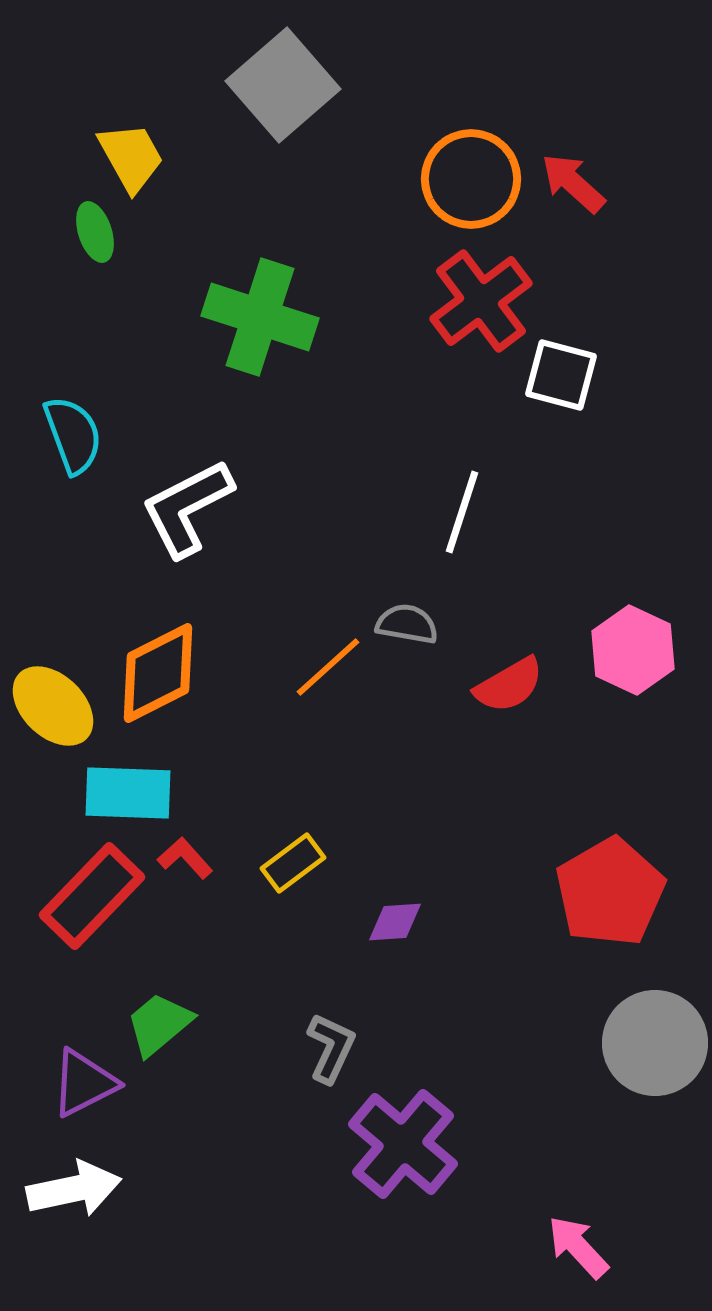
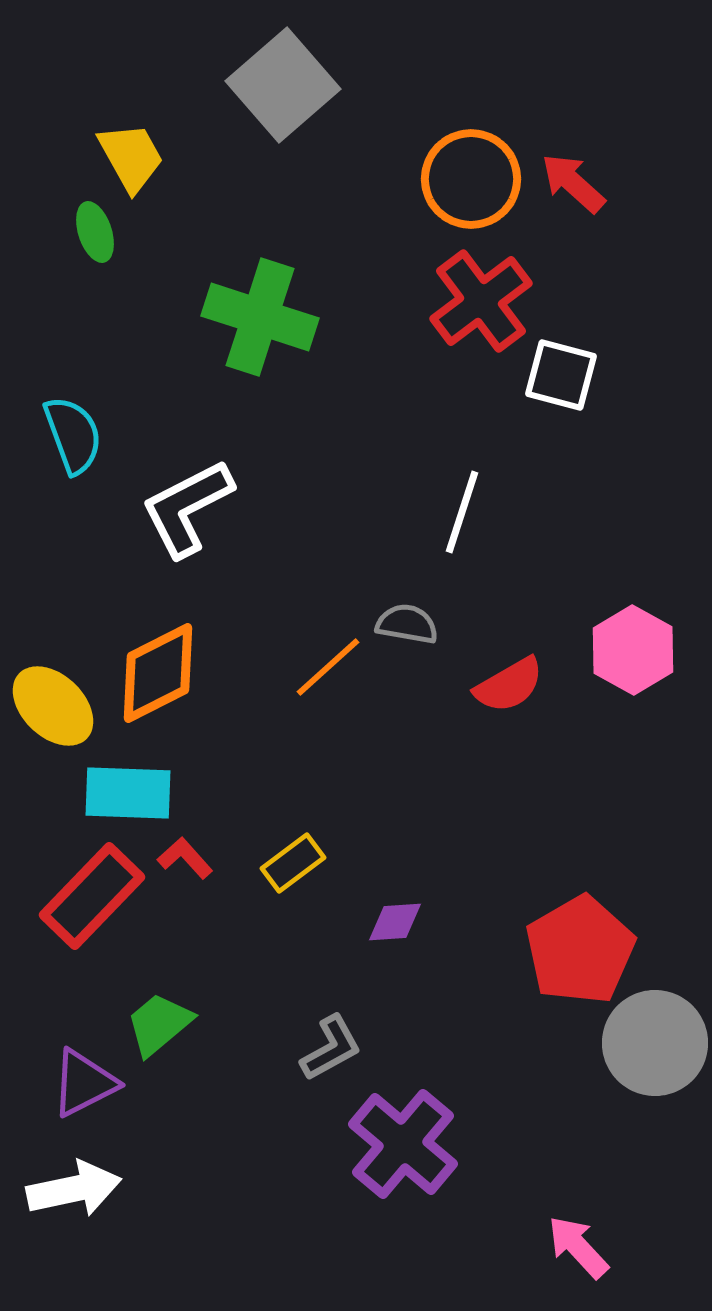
pink hexagon: rotated 4 degrees clockwise
red pentagon: moved 30 px left, 58 px down
gray L-shape: rotated 36 degrees clockwise
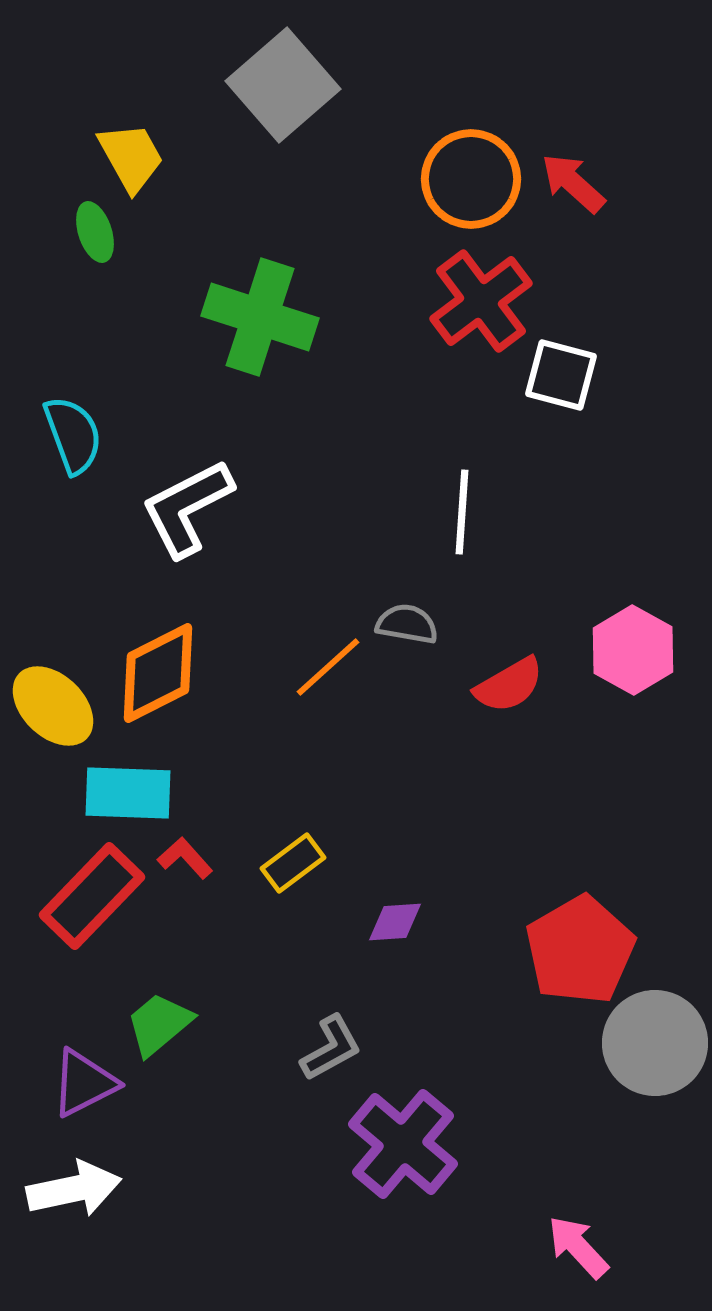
white line: rotated 14 degrees counterclockwise
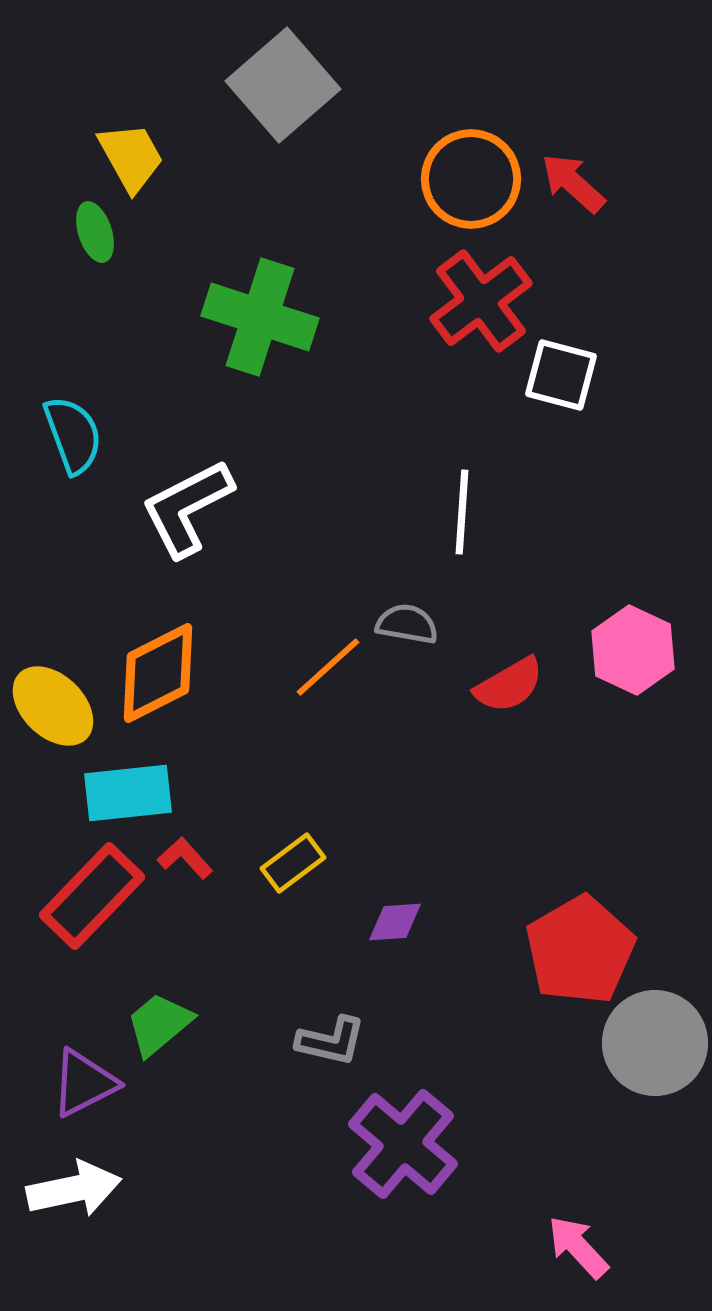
pink hexagon: rotated 4 degrees counterclockwise
cyan rectangle: rotated 8 degrees counterclockwise
gray L-shape: moved 7 px up; rotated 42 degrees clockwise
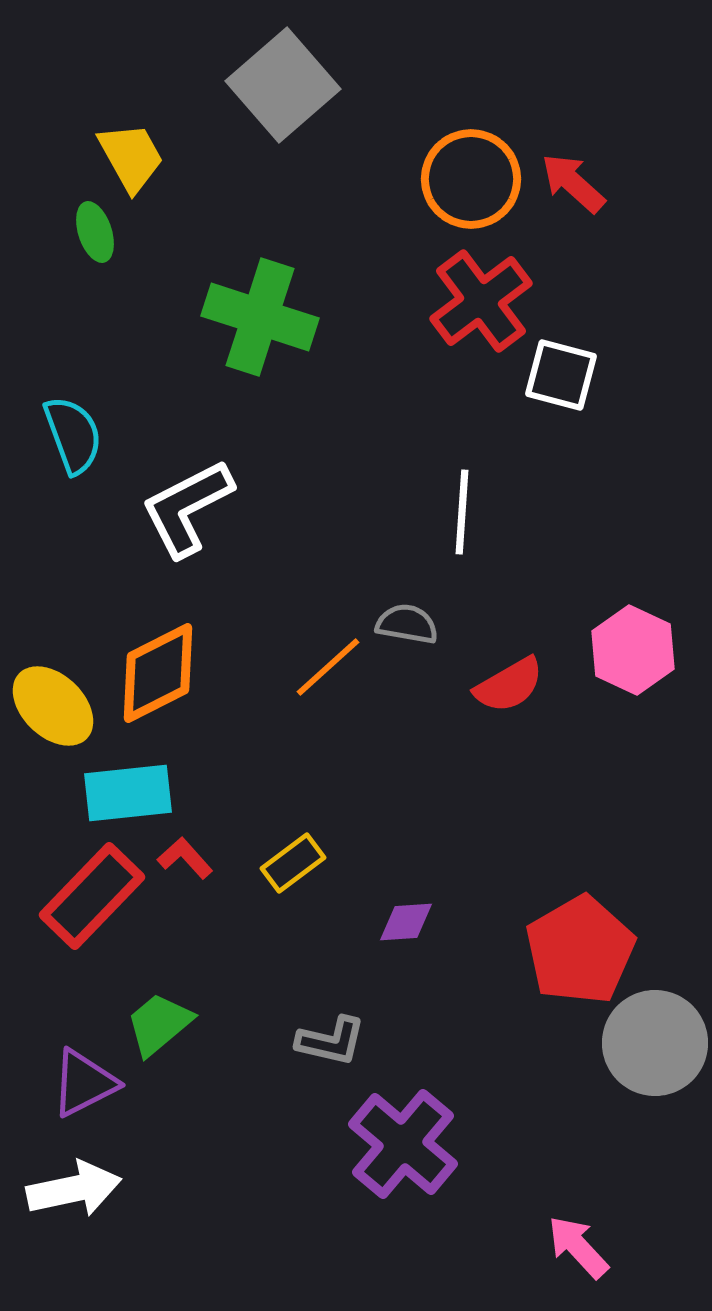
purple diamond: moved 11 px right
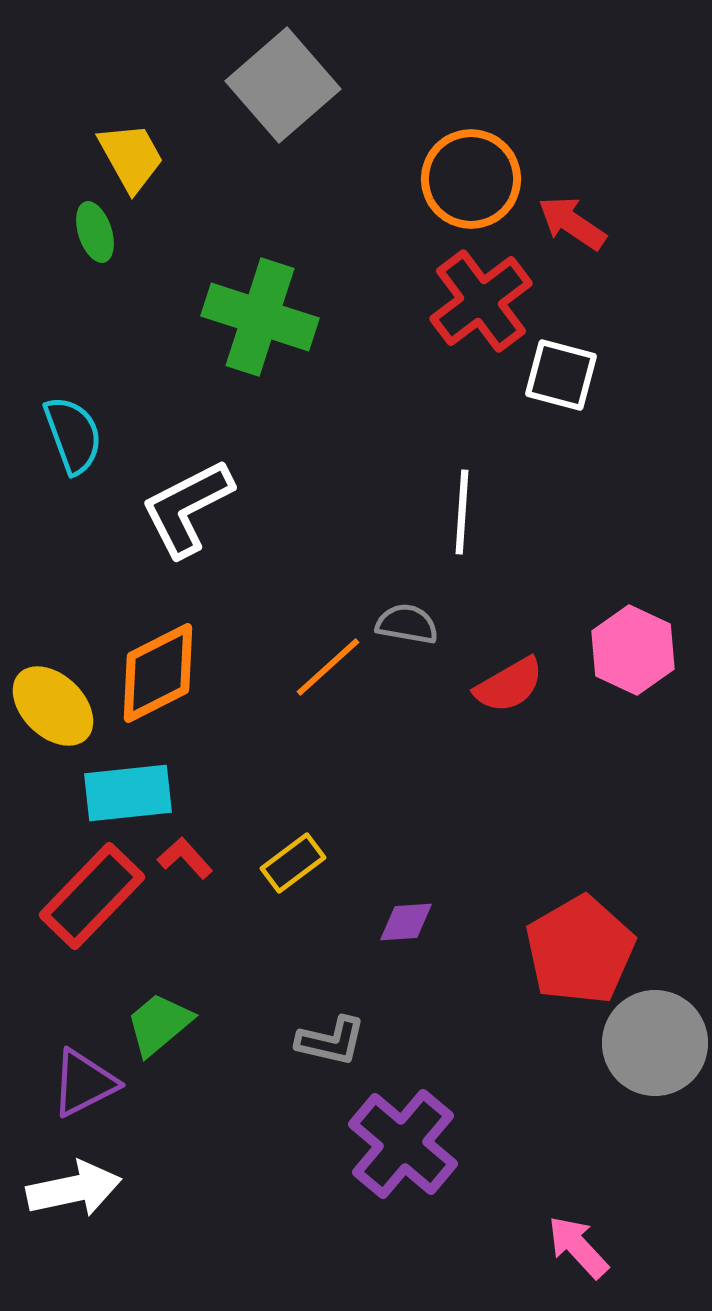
red arrow: moved 1 px left, 40 px down; rotated 8 degrees counterclockwise
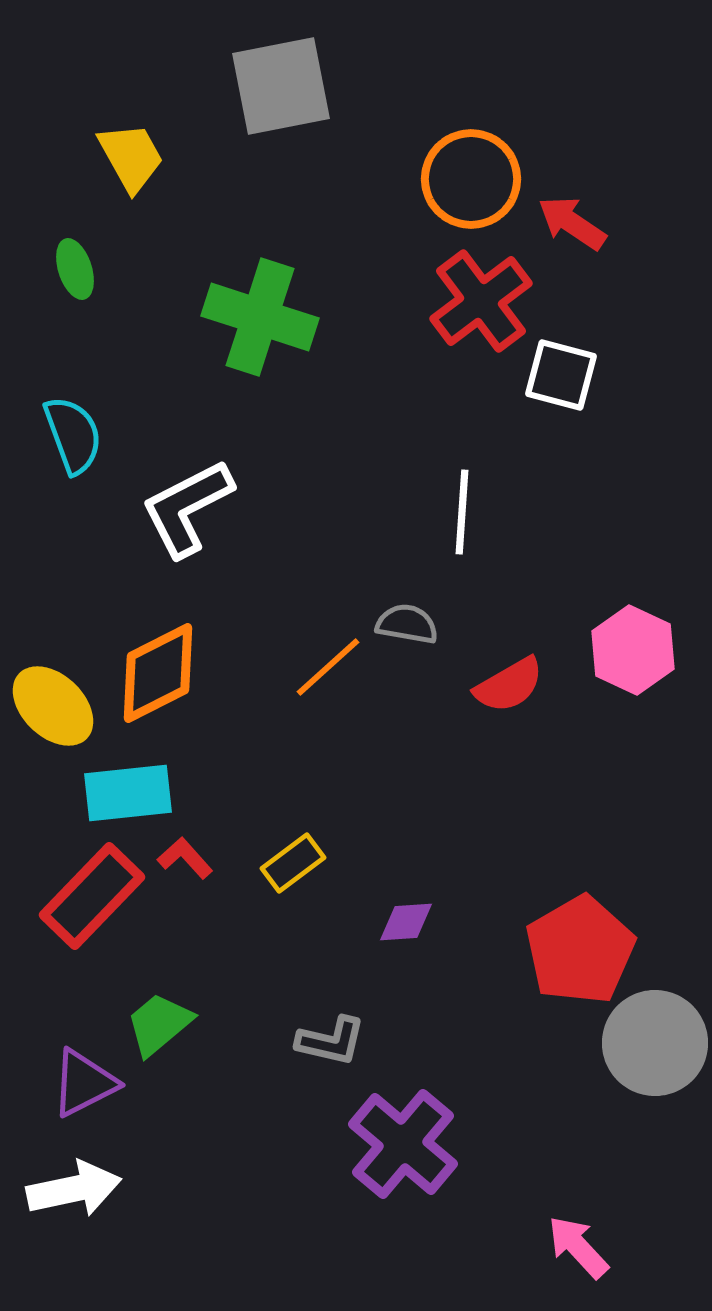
gray square: moved 2 px left, 1 px down; rotated 30 degrees clockwise
green ellipse: moved 20 px left, 37 px down
